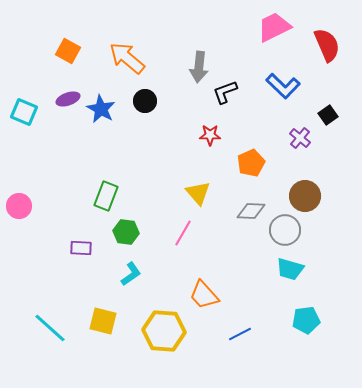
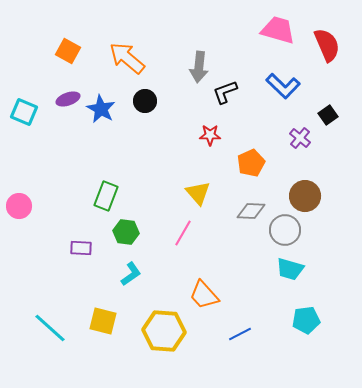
pink trapezoid: moved 4 px right, 3 px down; rotated 42 degrees clockwise
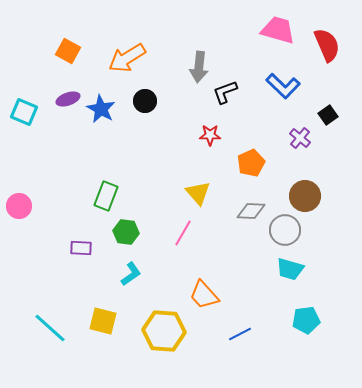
orange arrow: rotated 72 degrees counterclockwise
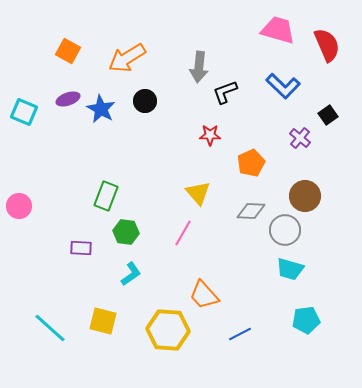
yellow hexagon: moved 4 px right, 1 px up
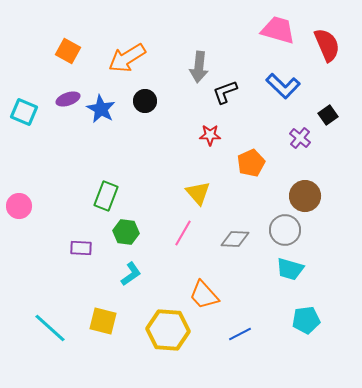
gray diamond: moved 16 px left, 28 px down
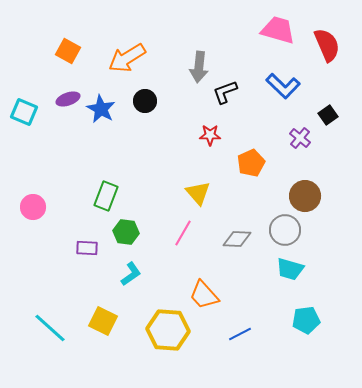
pink circle: moved 14 px right, 1 px down
gray diamond: moved 2 px right
purple rectangle: moved 6 px right
yellow square: rotated 12 degrees clockwise
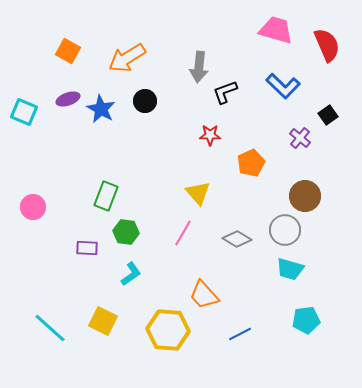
pink trapezoid: moved 2 px left
gray diamond: rotated 28 degrees clockwise
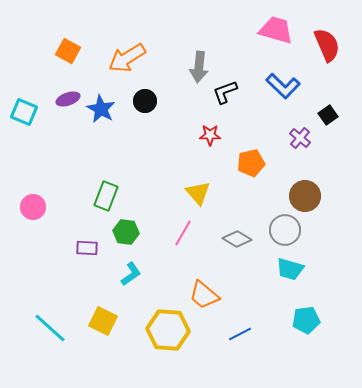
orange pentagon: rotated 12 degrees clockwise
orange trapezoid: rotated 8 degrees counterclockwise
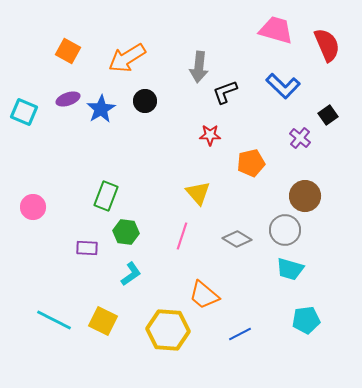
blue star: rotated 12 degrees clockwise
pink line: moved 1 px left, 3 px down; rotated 12 degrees counterclockwise
cyan line: moved 4 px right, 8 px up; rotated 15 degrees counterclockwise
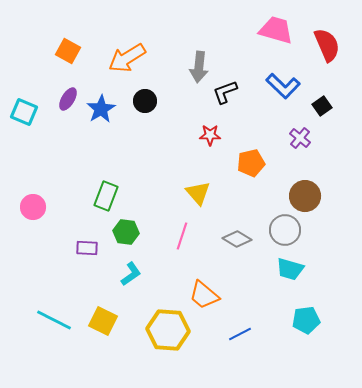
purple ellipse: rotated 40 degrees counterclockwise
black square: moved 6 px left, 9 px up
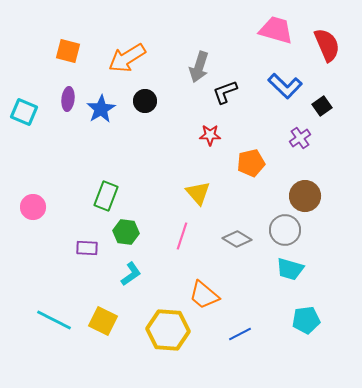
orange square: rotated 15 degrees counterclockwise
gray arrow: rotated 12 degrees clockwise
blue L-shape: moved 2 px right
purple ellipse: rotated 25 degrees counterclockwise
purple cross: rotated 15 degrees clockwise
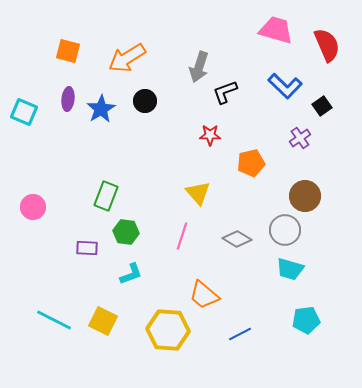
cyan L-shape: rotated 15 degrees clockwise
